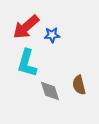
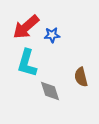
brown semicircle: moved 2 px right, 8 px up
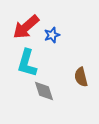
blue star: rotated 14 degrees counterclockwise
gray diamond: moved 6 px left
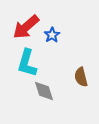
blue star: rotated 14 degrees counterclockwise
